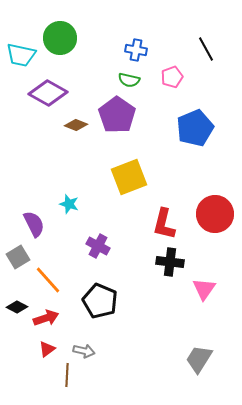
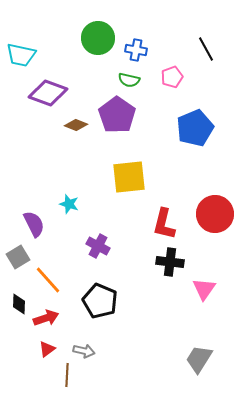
green circle: moved 38 px right
purple diamond: rotated 9 degrees counterclockwise
yellow square: rotated 15 degrees clockwise
black diamond: moved 2 px right, 3 px up; rotated 65 degrees clockwise
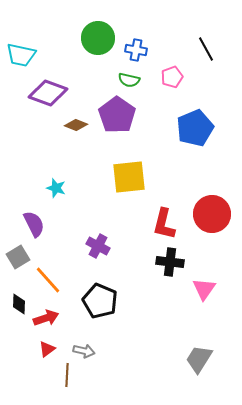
cyan star: moved 13 px left, 16 px up
red circle: moved 3 px left
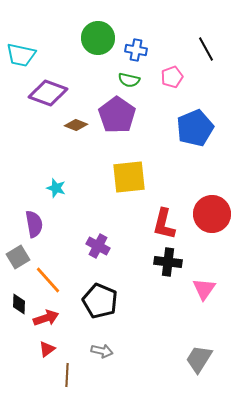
purple semicircle: rotated 16 degrees clockwise
black cross: moved 2 px left
gray arrow: moved 18 px right
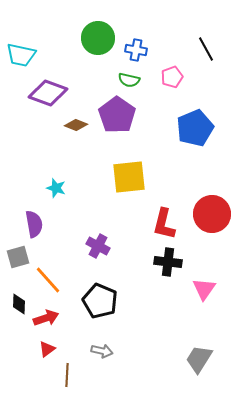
gray square: rotated 15 degrees clockwise
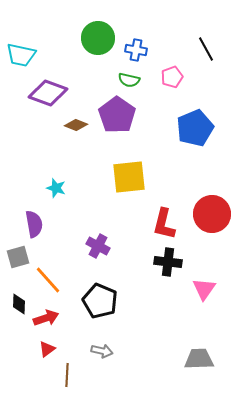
gray trapezoid: rotated 56 degrees clockwise
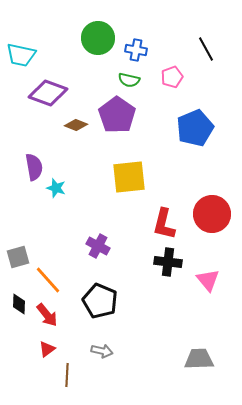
purple semicircle: moved 57 px up
pink triangle: moved 4 px right, 9 px up; rotated 15 degrees counterclockwise
red arrow: moved 1 px right, 3 px up; rotated 70 degrees clockwise
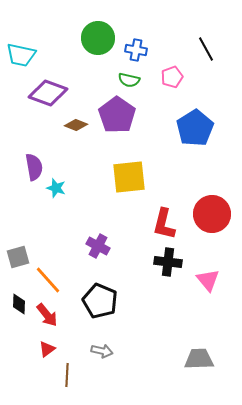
blue pentagon: rotated 9 degrees counterclockwise
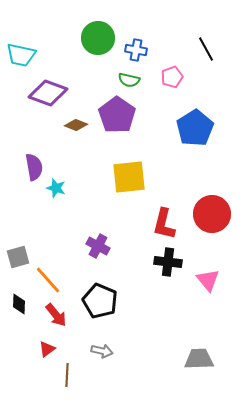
red arrow: moved 9 px right
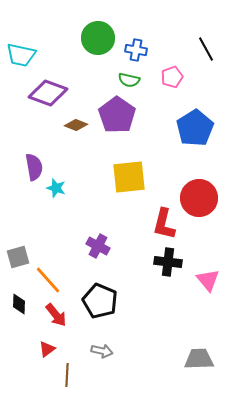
red circle: moved 13 px left, 16 px up
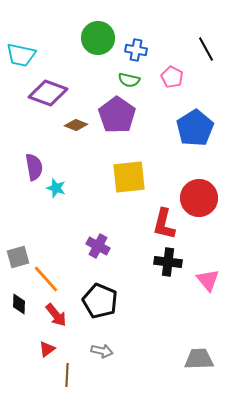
pink pentagon: rotated 25 degrees counterclockwise
orange line: moved 2 px left, 1 px up
